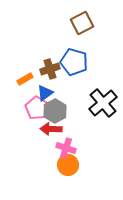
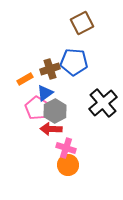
blue pentagon: rotated 12 degrees counterclockwise
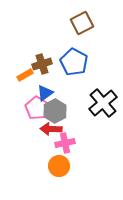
blue pentagon: rotated 24 degrees clockwise
brown cross: moved 8 px left, 5 px up
orange rectangle: moved 4 px up
pink cross: moved 1 px left, 5 px up; rotated 30 degrees counterclockwise
orange circle: moved 9 px left, 1 px down
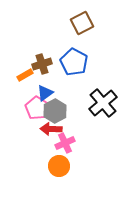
pink cross: rotated 12 degrees counterclockwise
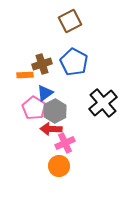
brown square: moved 12 px left, 2 px up
orange rectangle: rotated 28 degrees clockwise
pink pentagon: moved 3 px left
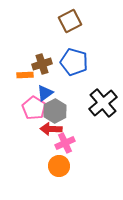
blue pentagon: rotated 12 degrees counterclockwise
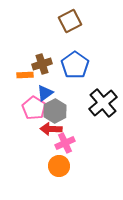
blue pentagon: moved 1 px right, 3 px down; rotated 20 degrees clockwise
